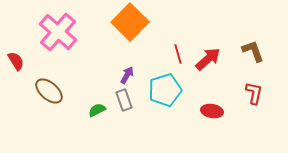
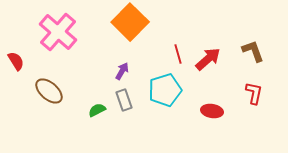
purple arrow: moved 5 px left, 4 px up
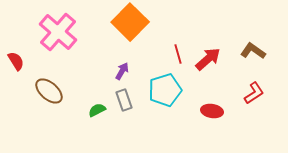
brown L-shape: rotated 35 degrees counterclockwise
red L-shape: rotated 45 degrees clockwise
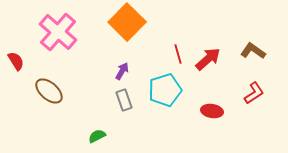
orange square: moved 3 px left
green semicircle: moved 26 px down
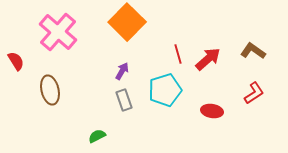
brown ellipse: moved 1 px right, 1 px up; rotated 36 degrees clockwise
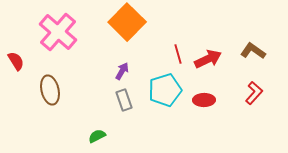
red arrow: rotated 16 degrees clockwise
red L-shape: rotated 15 degrees counterclockwise
red ellipse: moved 8 px left, 11 px up; rotated 10 degrees counterclockwise
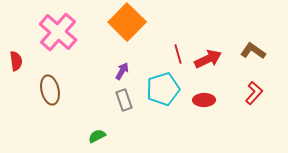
red semicircle: rotated 24 degrees clockwise
cyan pentagon: moved 2 px left, 1 px up
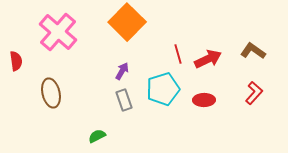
brown ellipse: moved 1 px right, 3 px down
